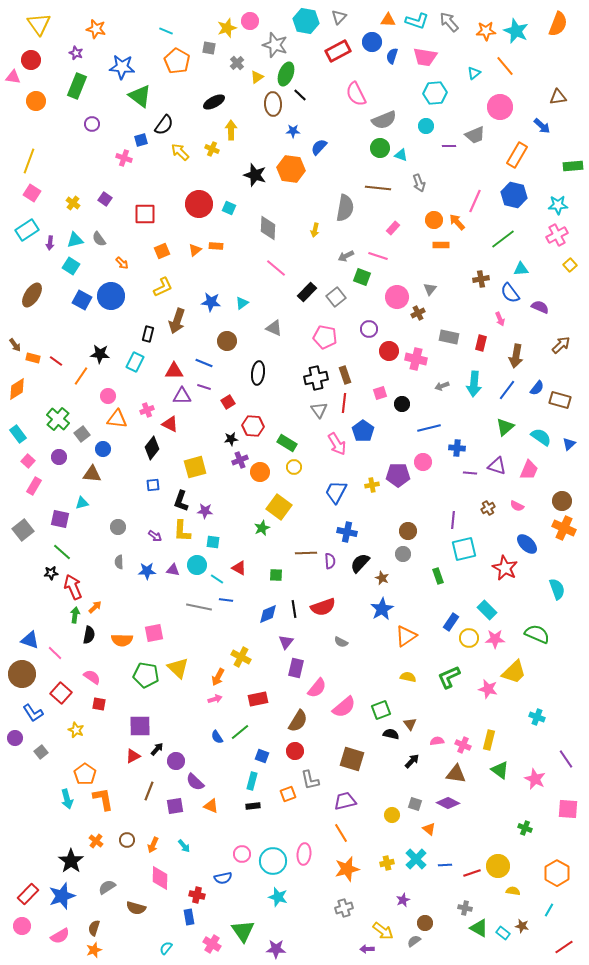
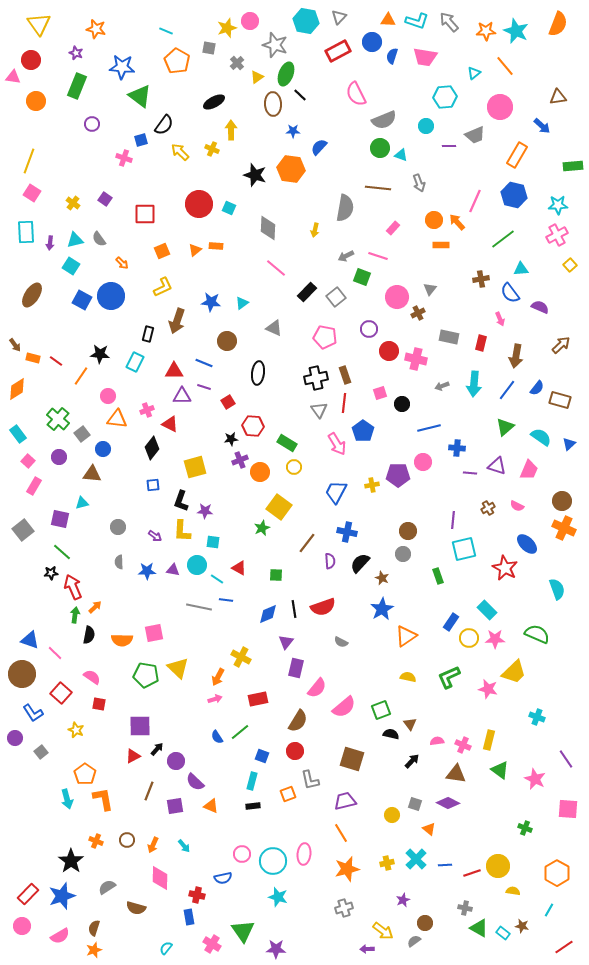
cyan hexagon at (435, 93): moved 10 px right, 4 px down
cyan rectangle at (27, 230): moved 1 px left, 2 px down; rotated 60 degrees counterclockwise
brown line at (306, 553): moved 1 px right, 10 px up; rotated 50 degrees counterclockwise
orange cross at (96, 841): rotated 16 degrees counterclockwise
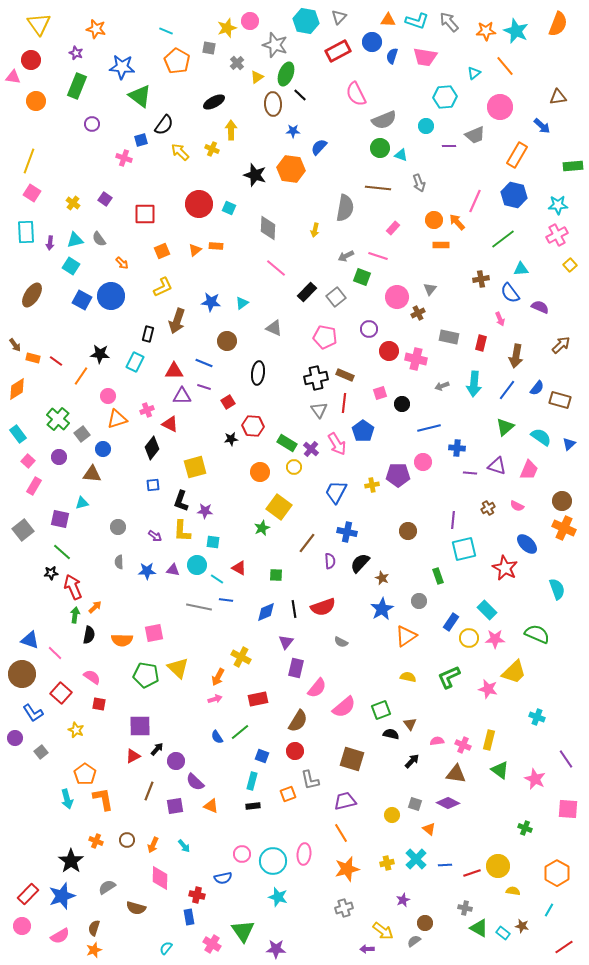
brown rectangle at (345, 375): rotated 48 degrees counterclockwise
orange triangle at (117, 419): rotated 25 degrees counterclockwise
purple cross at (240, 460): moved 71 px right, 11 px up; rotated 28 degrees counterclockwise
gray circle at (403, 554): moved 16 px right, 47 px down
blue diamond at (268, 614): moved 2 px left, 2 px up
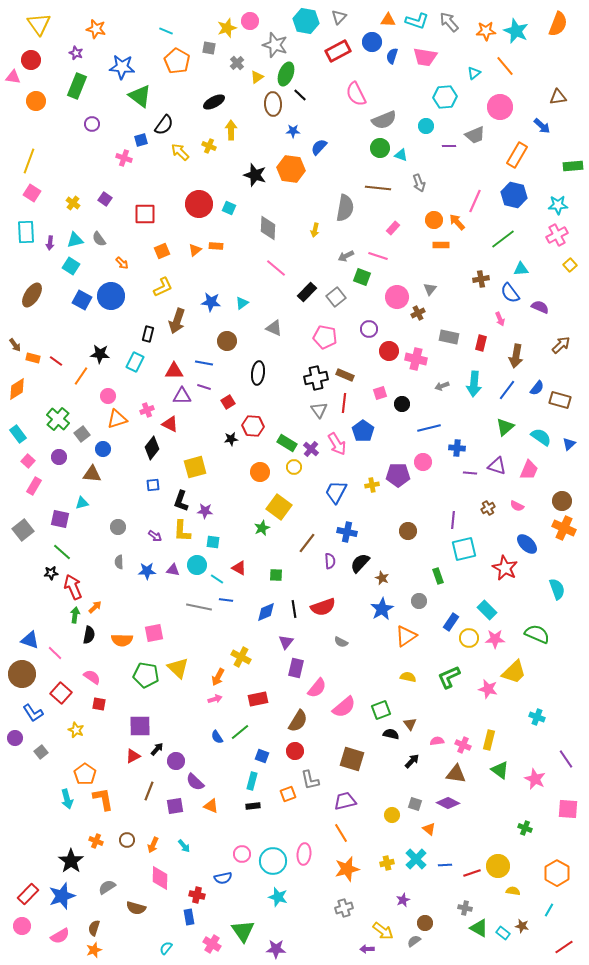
yellow cross at (212, 149): moved 3 px left, 3 px up
blue line at (204, 363): rotated 12 degrees counterclockwise
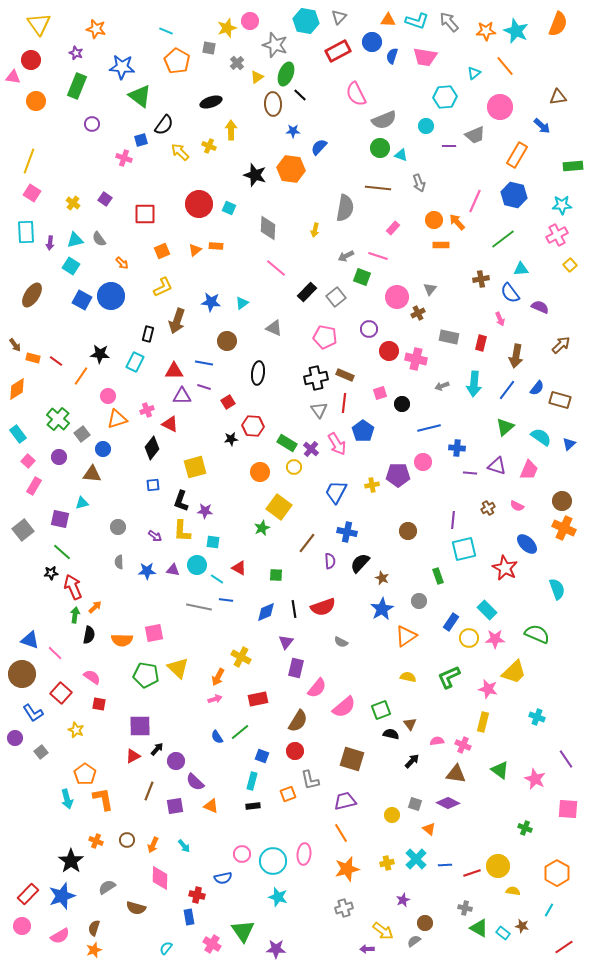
black ellipse at (214, 102): moved 3 px left; rotated 10 degrees clockwise
cyan star at (558, 205): moved 4 px right
yellow rectangle at (489, 740): moved 6 px left, 18 px up
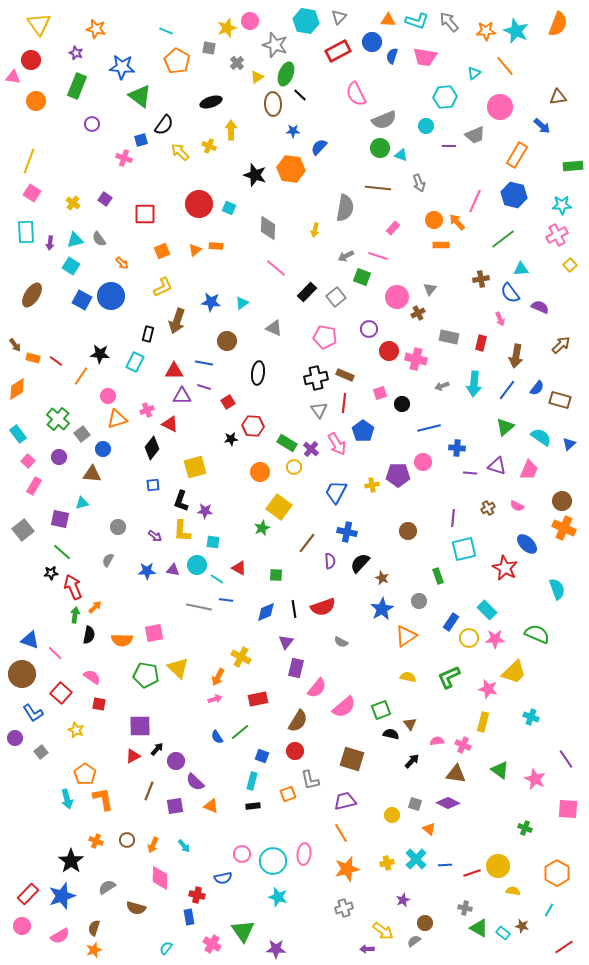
purple line at (453, 520): moved 2 px up
gray semicircle at (119, 562): moved 11 px left, 2 px up; rotated 32 degrees clockwise
cyan cross at (537, 717): moved 6 px left
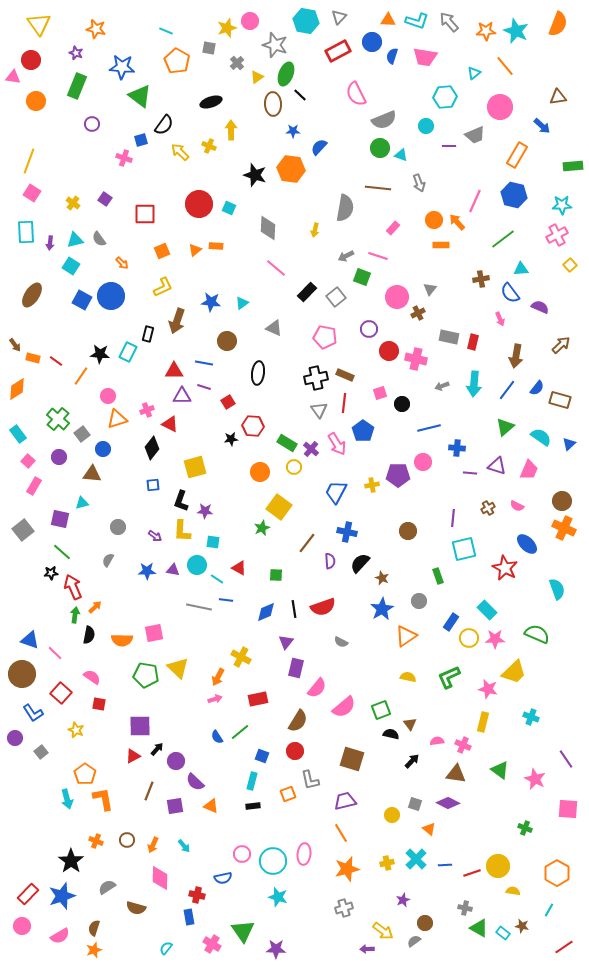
red rectangle at (481, 343): moved 8 px left, 1 px up
cyan rectangle at (135, 362): moved 7 px left, 10 px up
